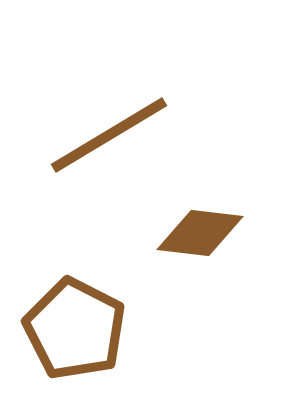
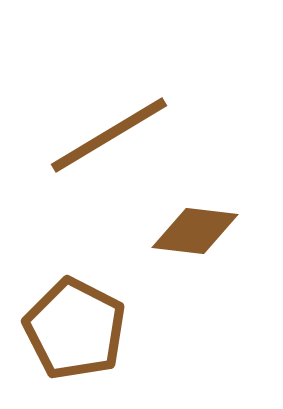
brown diamond: moved 5 px left, 2 px up
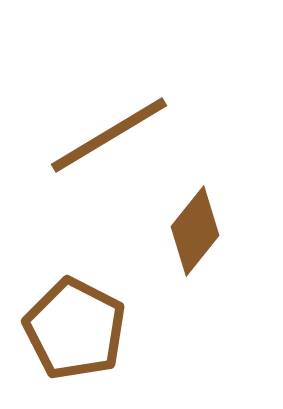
brown diamond: rotated 58 degrees counterclockwise
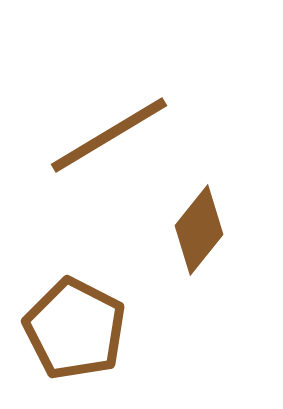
brown diamond: moved 4 px right, 1 px up
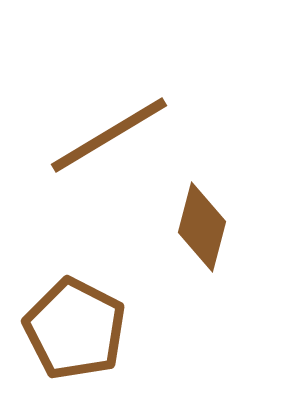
brown diamond: moved 3 px right, 3 px up; rotated 24 degrees counterclockwise
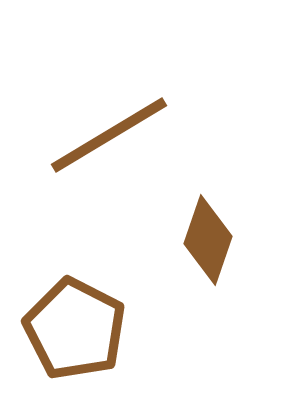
brown diamond: moved 6 px right, 13 px down; rotated 4 degrees clockwise
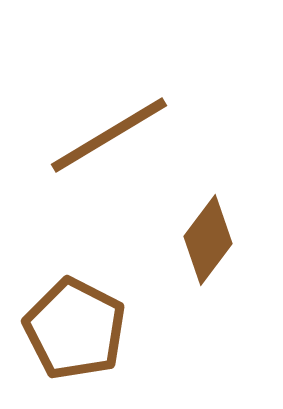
brown diamond: rotated 18 degrees clockwise
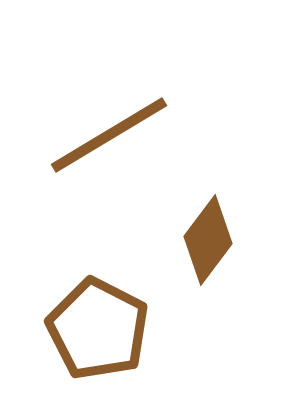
brown pentagon: moved 23 px right
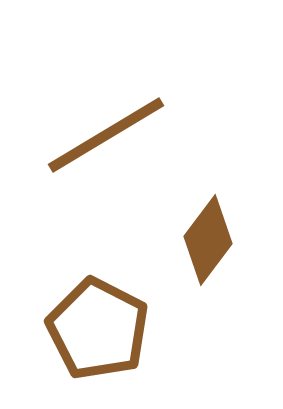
brown line: moved 3 px left
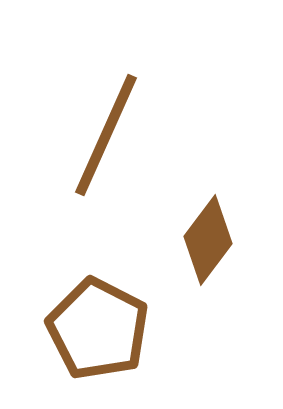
brown line: rotated 35 degrees counterclockwise
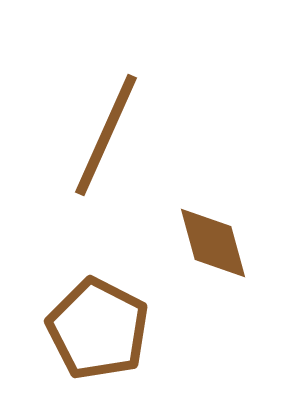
brown diamond: moved 5 px right, 3 px down; rotated 52 degrees counterclockwise
